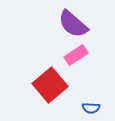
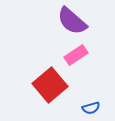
purple semicircle: moved 1 px left, 3 px up
blue semicircle: rotated 18 degrees counterclockwise
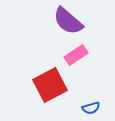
purple semicircle: moved 4 px left
red square: rotated 12 degrees clockwise
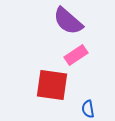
red square: moved 2 px right; rotated 36 degrees clockwise
blue semicircle: moved 3 px left, 1 px down; rotated 96 degrees clockwise
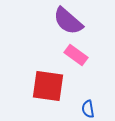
pink rectangle: rotated 70 degrees clockwise
red square: moved 4 px left, 1 px down
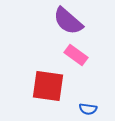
blue semicircle: rotated 72 degrees counterclockwise
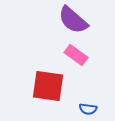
purple semicircle: moved 5 px right, 1 px up
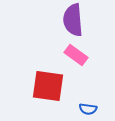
purple semicircle: rotated 44 degrees clockwise
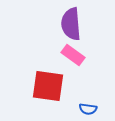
purple semicircle: moved 2 px left, 4 px down
pink rectangle: moved 3 px left
